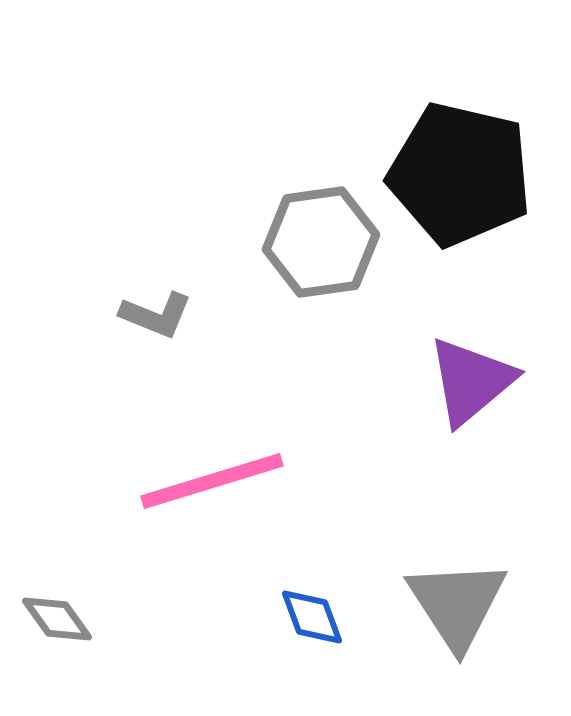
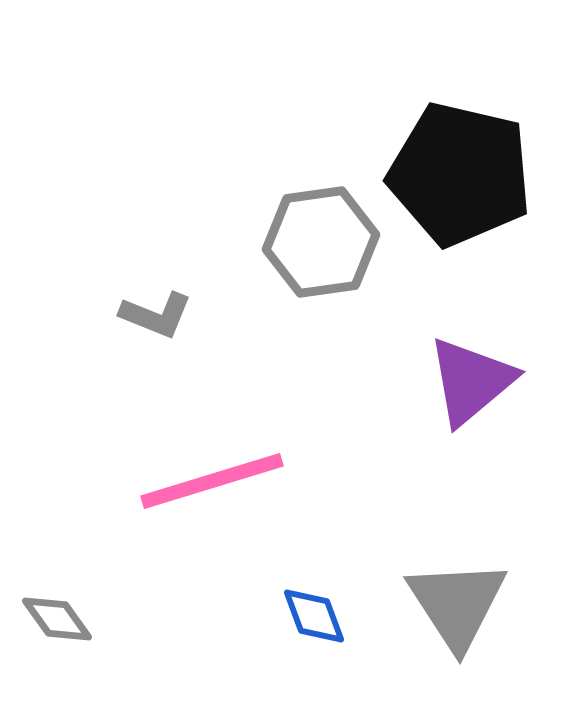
blue diamond: moved 2 px right, 1 px up
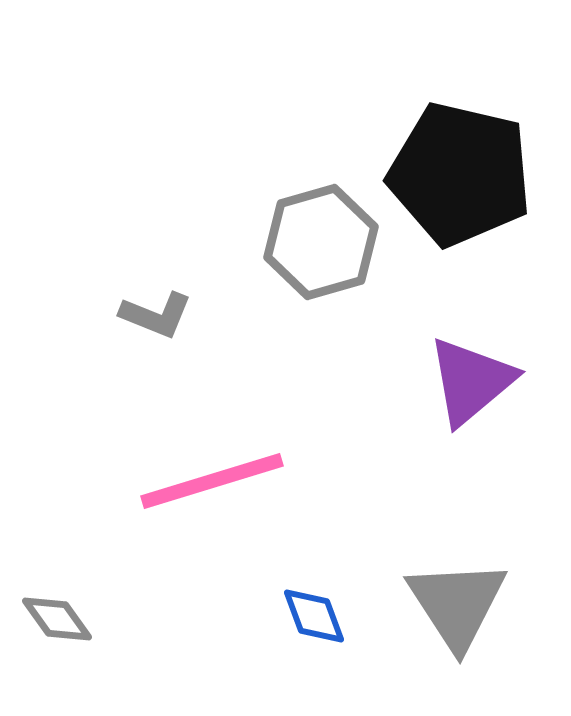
gray hexagon: rotated 8 degrees counterclockwise
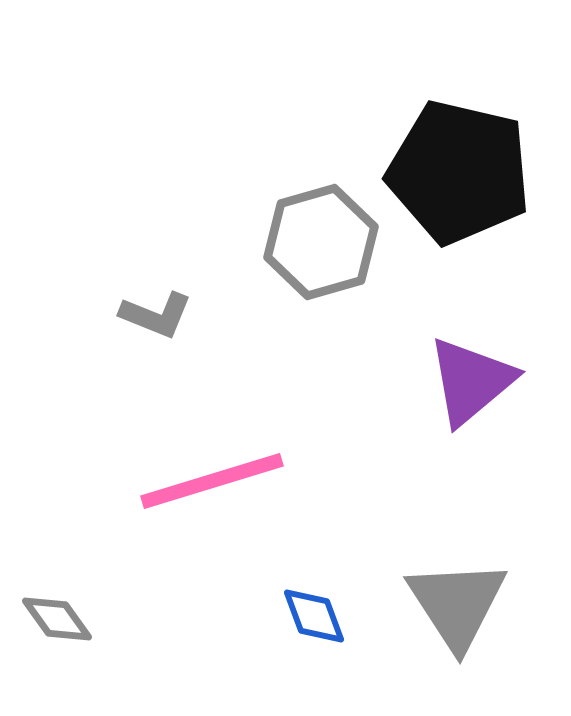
black pentagon: moved 1 px left, 2 px up
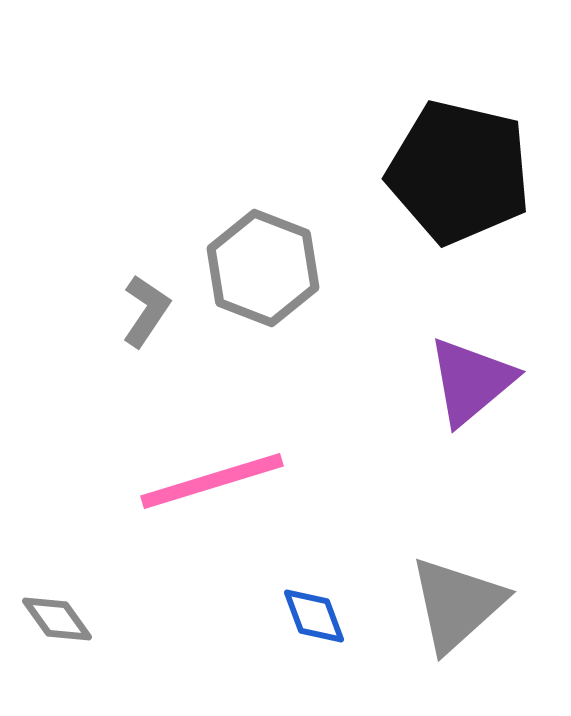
gray hexagon: moved 58 px left, 26 px down; rotated 23 degrees counterclockwise
gray L-shape: moved 10 px left, 4 px up; rotated 78 degrees counterclockwise
gray triangle: rotated 21 degrees clockwise
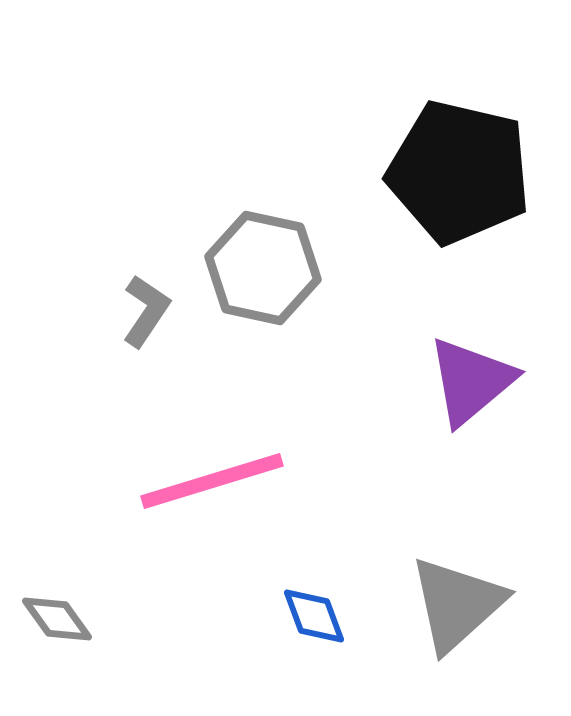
gray hexagon: rotated 9 degrees counterclockwise
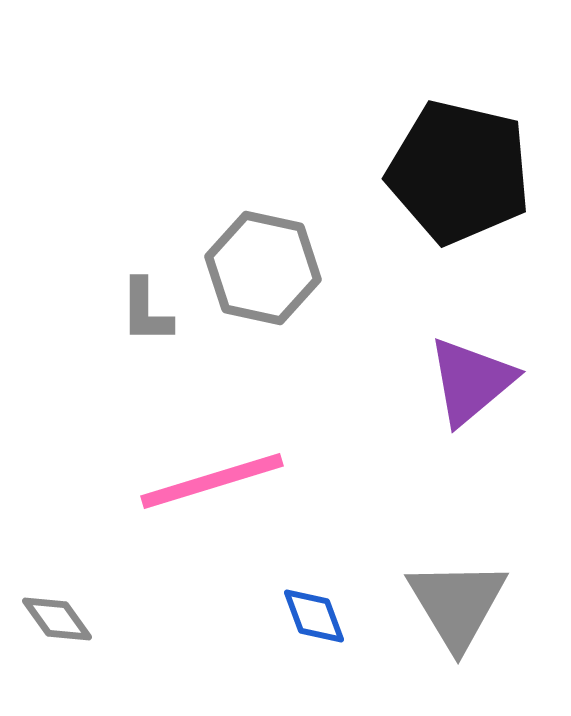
gray L-shape: rotated 146 degrees clockwise
gray triangle: rotated 19 degrees counterclockwise
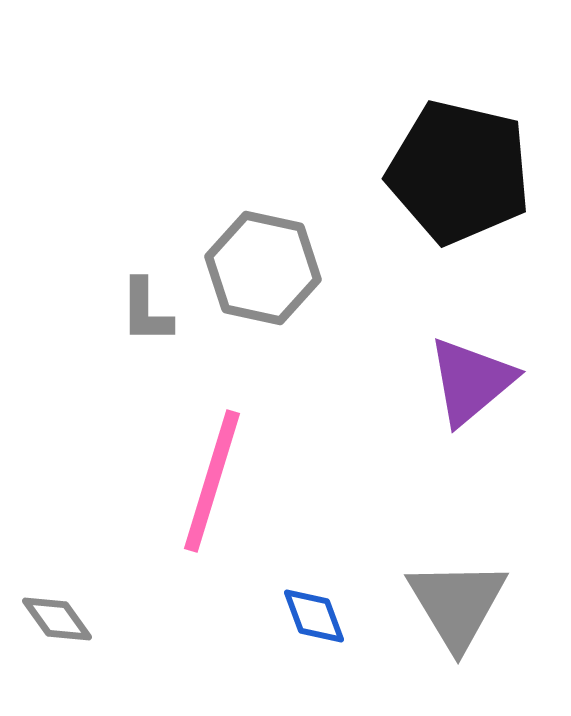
pink line: rotated 56 degrees counterclockwise
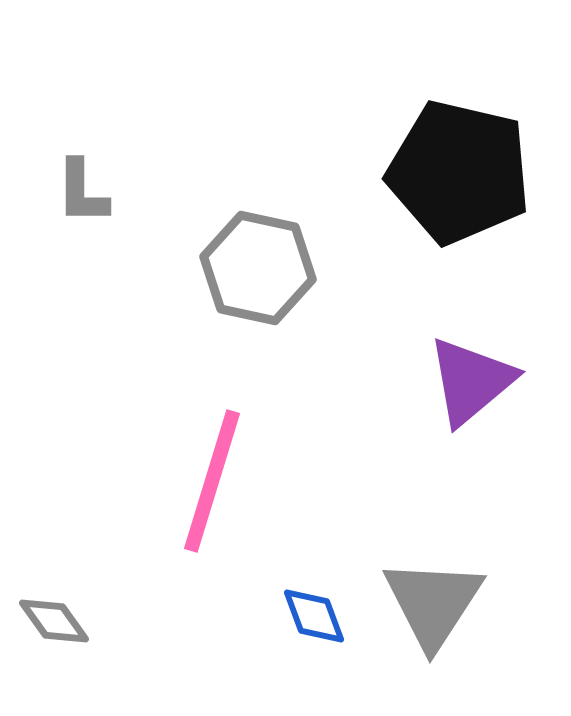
gray hexagon: moved 5 px left
gray L-shape: moved 64 px left, 119 px up
gray triangle: moved 24 px left, 1 px up; rotated 4 degrees clockwise
gray diamond: moved 3 px left, 2 px down
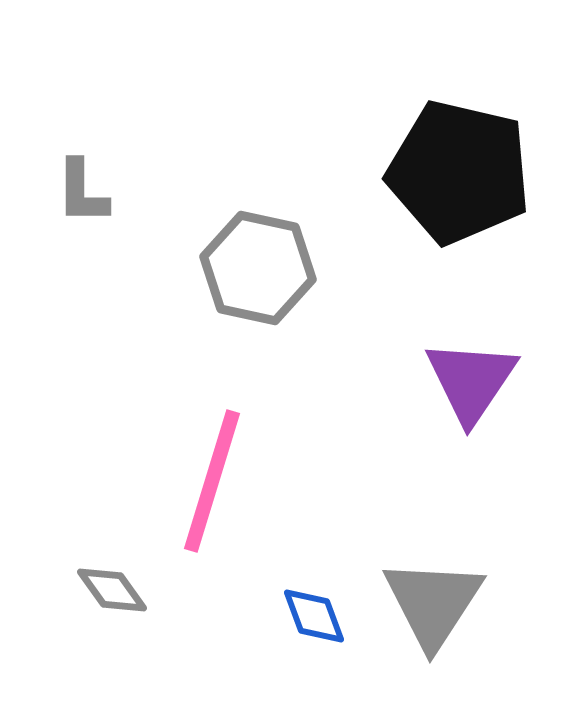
purple triangle: rotated 16 degrees counterclockwise
gray diamond: moved 58 px right, 31 px up
